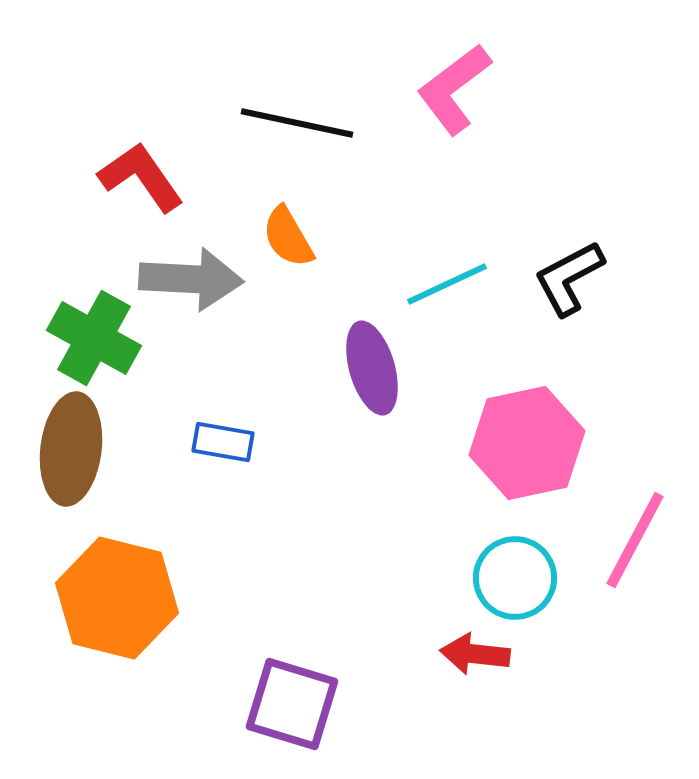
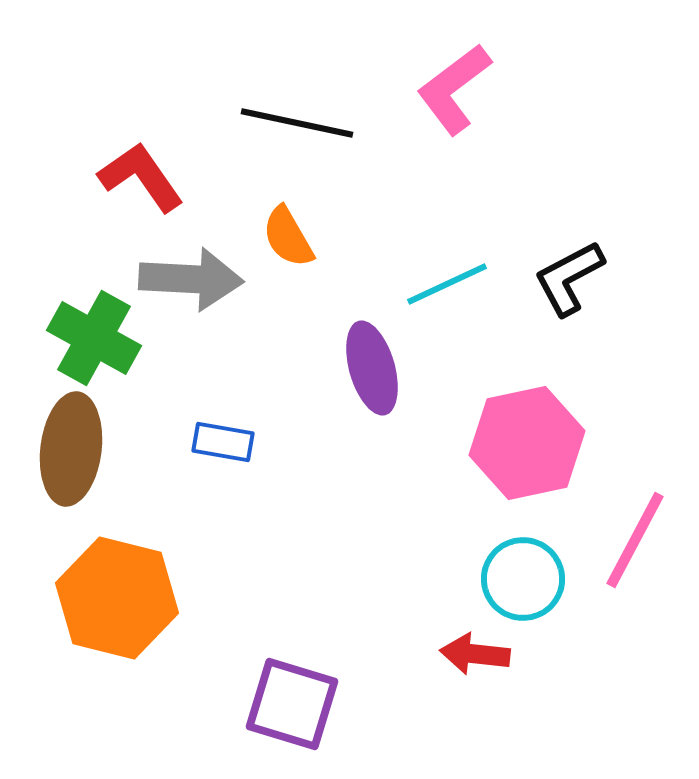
cyan circle: moved 8 px right, 1 px down
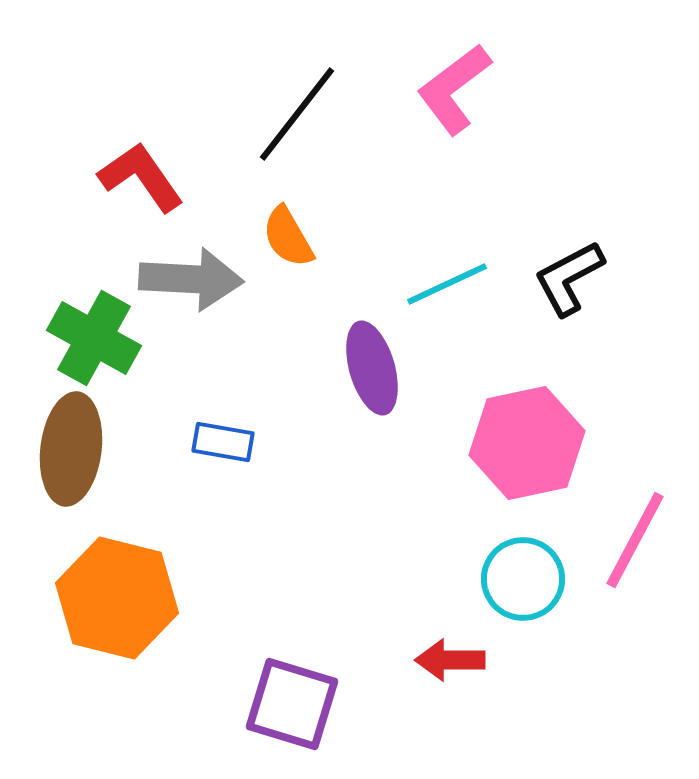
black line: moved 9 px up; rotated 64 degrees counterclockwise
red arrow: moved 25 px left, 6 px down; rotated 6 degrees counterclockwise
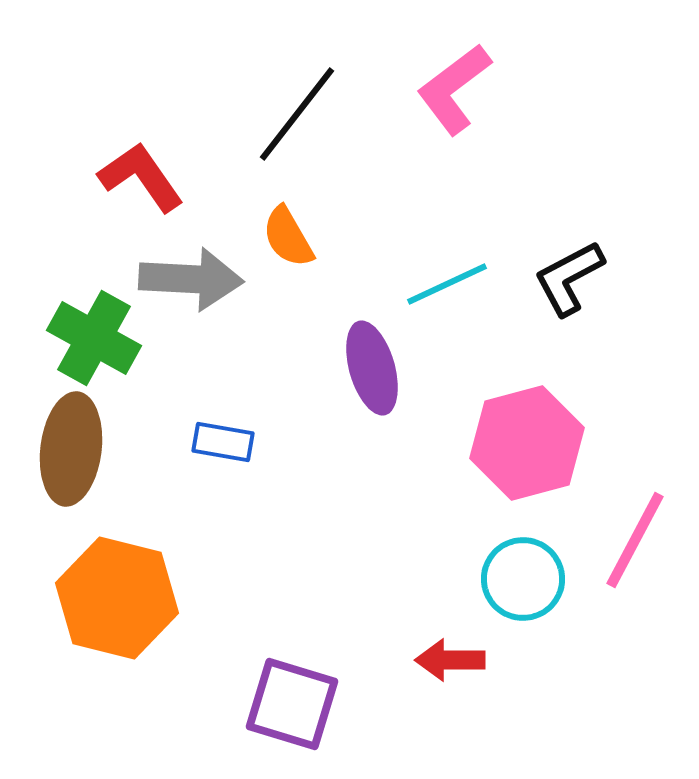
pink hexagon: rotated 3 degrees counterclockwise
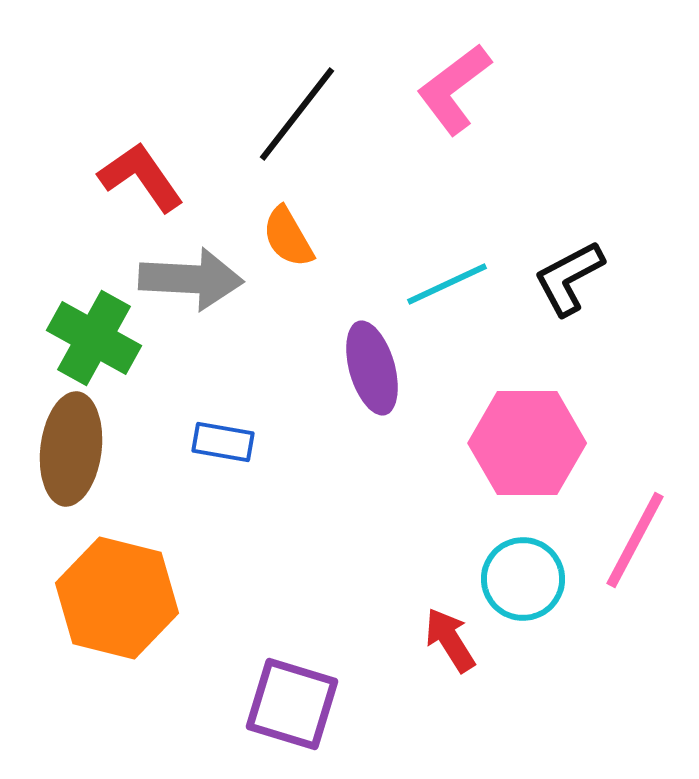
pink hexagon: rotated 15 degrees clockwise
red arrow: moved 20 px up; rotated 58 degrees clockwise
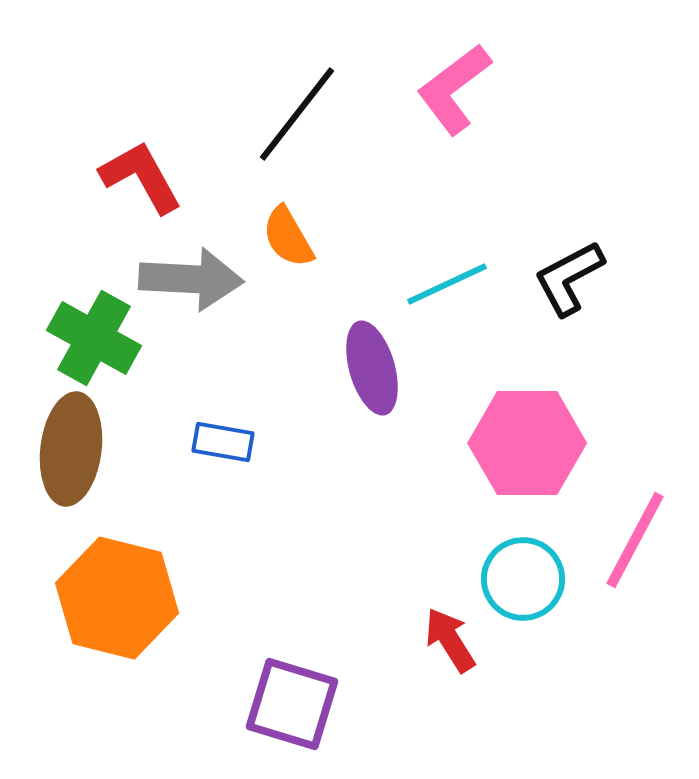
red L-shape: rotated 6 degrees clockwise
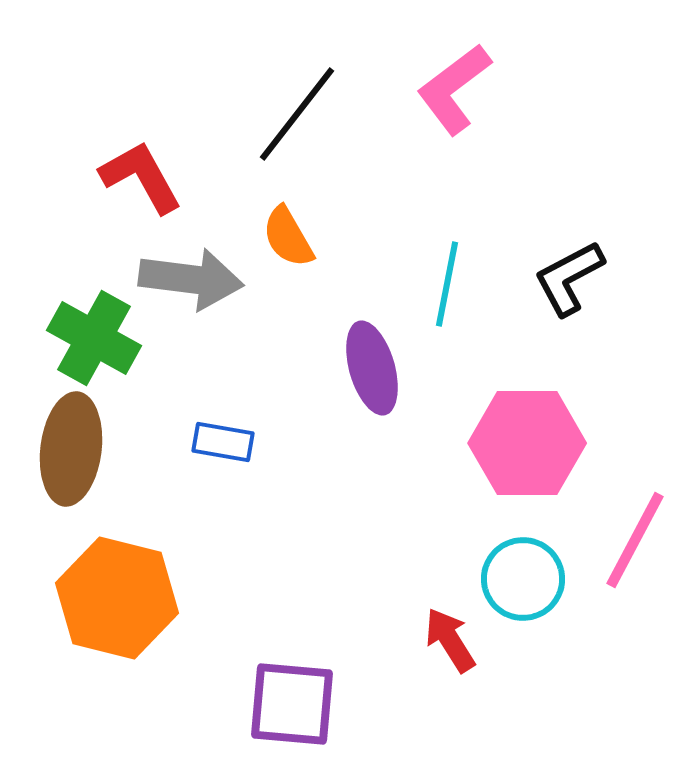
gray arrow: rotated 4 degrees clockwise
cyan line: rotated 54 degrees counterclockwise
purple square: rotated 12 degrees counterclockwise
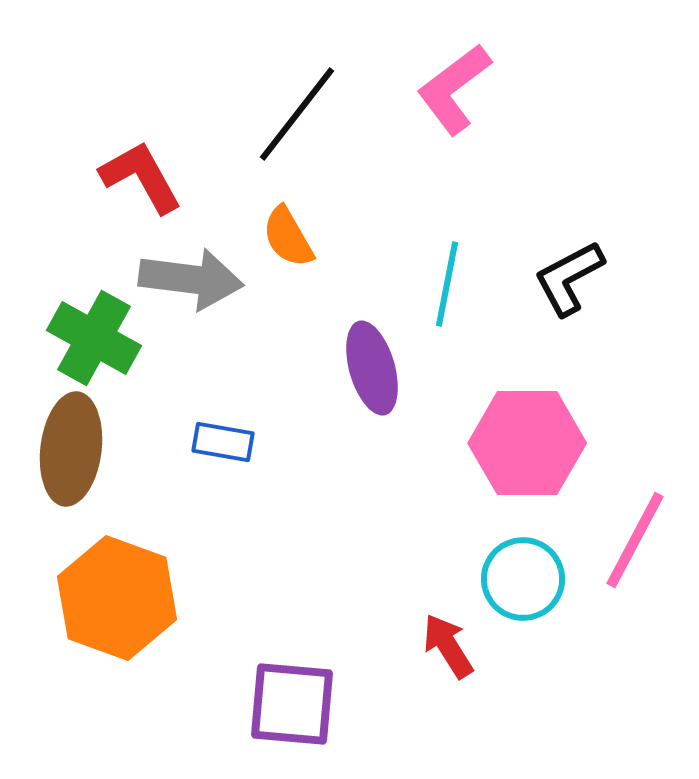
orange hexagon: rotated 6 degrees clockwise
red arrow: moved 2 px left, 6 px down
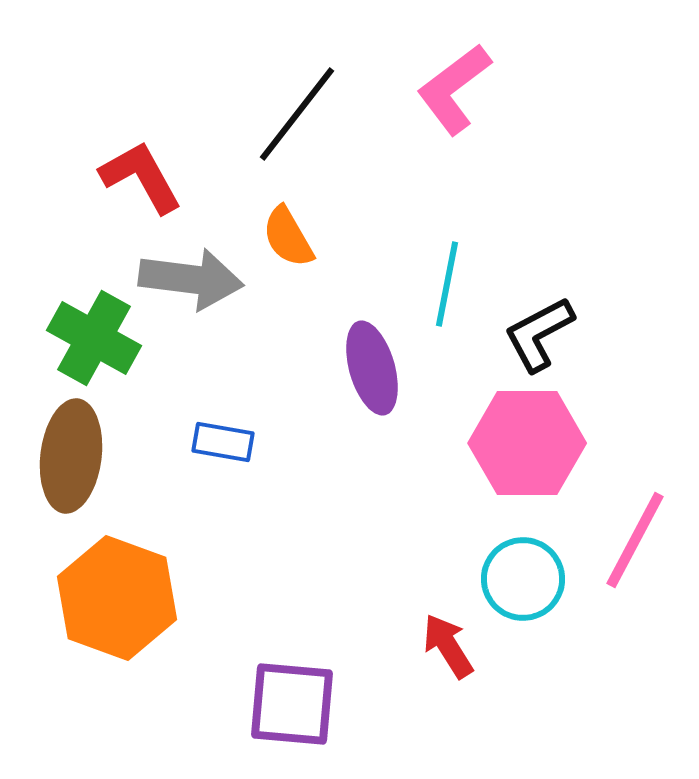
black L-shape: moved 30 px left, 56 px down
brown ellipse: moved 7 px down
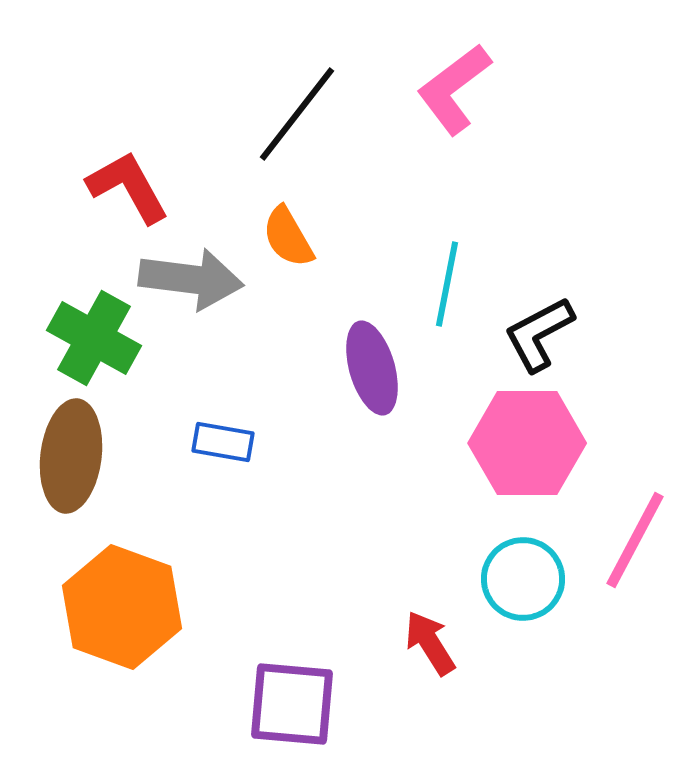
red L-shape: moved 13 px left, 10 px down
orange hexagon: moved 5 px right, 9 px down
red arrow: moved 18 px left, 3 px up
